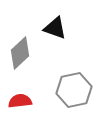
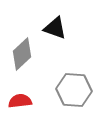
gray diamond: moved 2 px right, 1 px down
gray hexagon: rotated 16 degrees clockwise
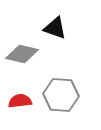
gray diamond: rotated 56 degrees clockwise
gray hexagon: moved 13 px left, 5 px down
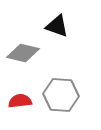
black triangle: moved 2 px right, 2 px up
gray diamond: moved 1 px right, 1 px up
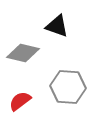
gray hexagon: moved 7 px right, 8 px up
red semicircle: rotated 30 degrees counterclockwise
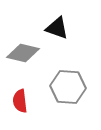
black triangle: moved 2 px down
red semicircle: rotated 60 degrees counterclockwise
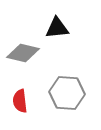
black triangle: rotated 25 degrees counterclockwise
gray hexagon: moved 1 px left, 6 px down
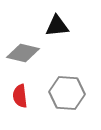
black triangle: moved 2 px up
red semicircle: moved 5 px up
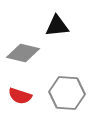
red semicircle: rotated 65 degrees counterclockwise
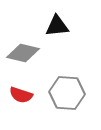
red semicircle: moved 1 px right, 1 px up
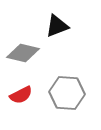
black triangle: rotated 15 degrees counterclockwise
red semicircle: rotated 45 degrees counterclockwise
